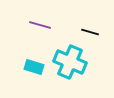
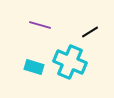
black line: rotated 48 degrees counterclockwise
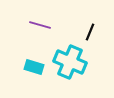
black line: rotated 36 degrees counterclockwise
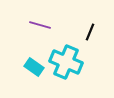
cyan cross: moved 4 px left
cyan rectangle: rotated 18 degrees clockwise
